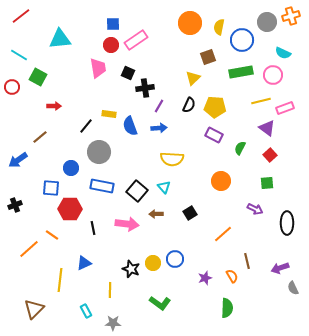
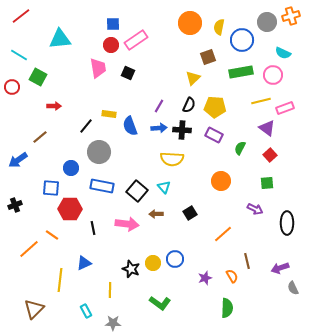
black cross at (145, 88): moved 37 px right, 42 px down; rotated 12 degrees clockwise
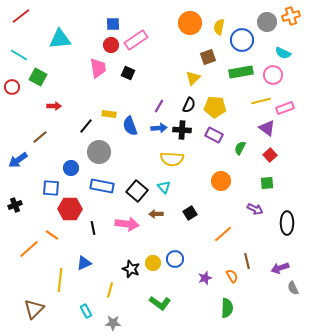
yellow line at (110, 290): rotated 14 degrees clockwise
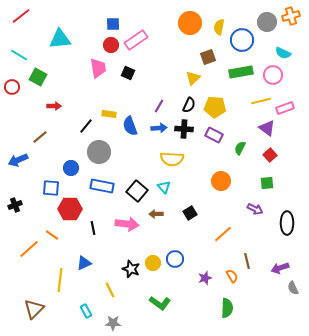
black cross at (182, 130): moved 2 px right, 1 px up
blue arrow at (18, 160): rotated 12 degrees clockwise
yellow line at (110, 290): rotated 42 degrees counterclockwise
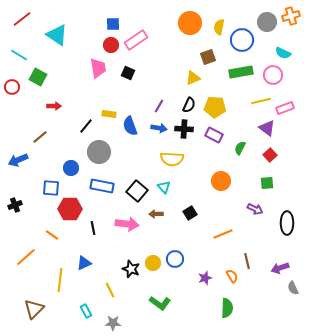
red line at (21, 16): moved 1 px right, 3 px down
cyan triangle at (60, 39): moved 3 px left, 4 px up; rotated 40 degrees clockwise
yellow triangle at (193, 78): rotated 21 degrees clockwise
blue arrow at (159, 128): rotated 14 degrees clockwise
orange line at (223, 234): rotated 18 degrees clockwise
orange line at (29, 249): moved 3 px left, 8 px down
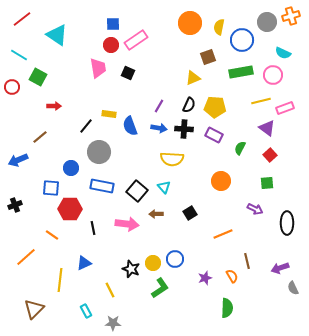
green L-shape at (160, 303): moved 15 px up; rotated 70 degrees counterclockwise
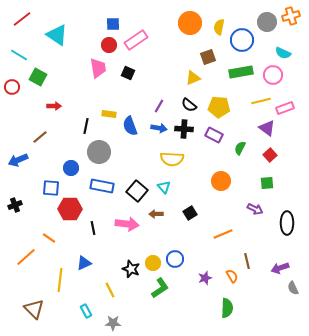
red circle at (111, 45): moved 2 px left
black semicircle at (189, 105): rotated 105 degrees clockwise
yellow pentagon at (215, 107): moved 4 px right
black line at (86, 126): rotated 28 degrees counterclockwise
orange line at (52, 235): moved 3 px left, 3 px down
brown triangle at (34, 309): rotated 30 degrees counterclockwise
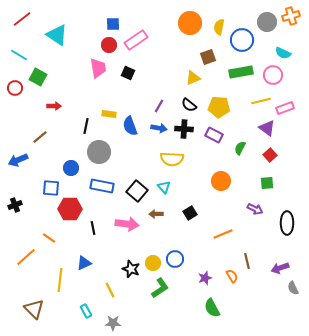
red circle at (12, 87): moved 3 px right, 1 px down
green semicircle at (227, 308): moved 15 px left; rotated 150 degrees clockwise
